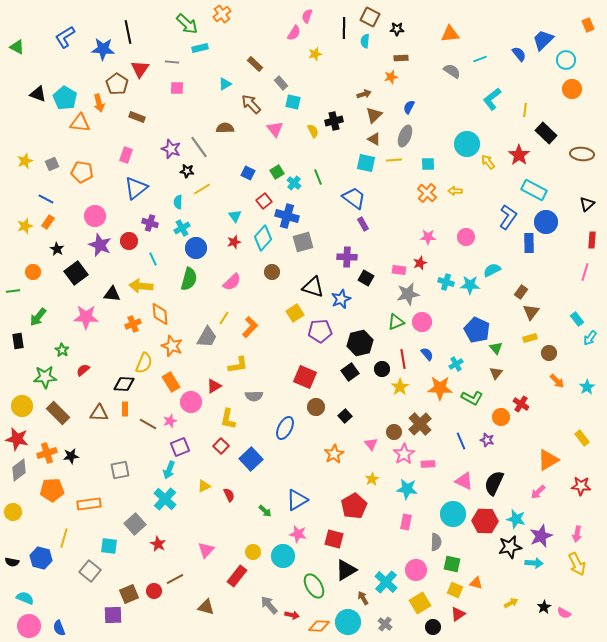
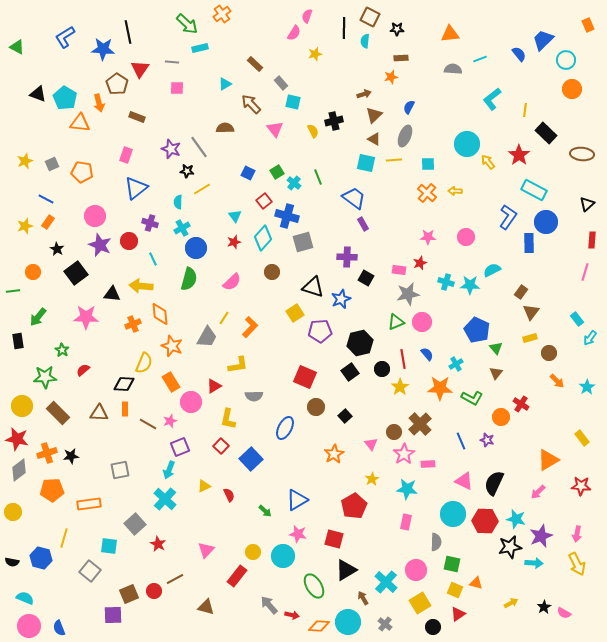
gray semicircle at (452, 71): moved 1 px right, 2 px up; rotated 30 degrees counterclockwise
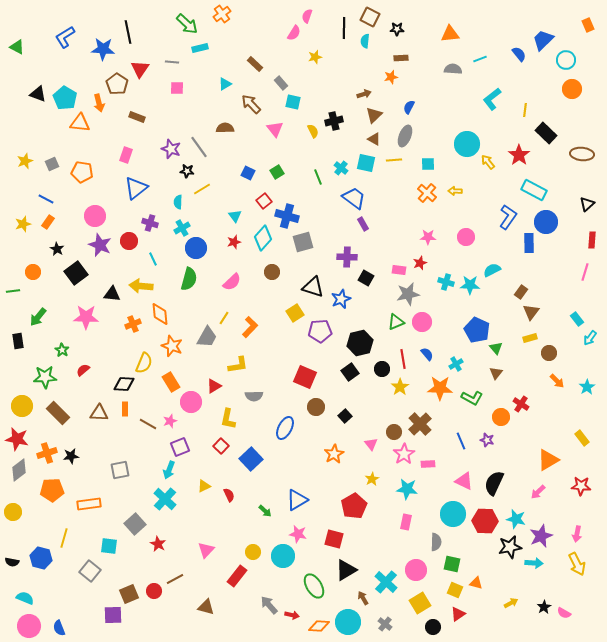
yellow star at (315, 54): moved 3 px down
cyan cross at (294, 183): moved 47 px right, 15 px up
yellow star at (25, 226): moved 2 px left, 2 px up
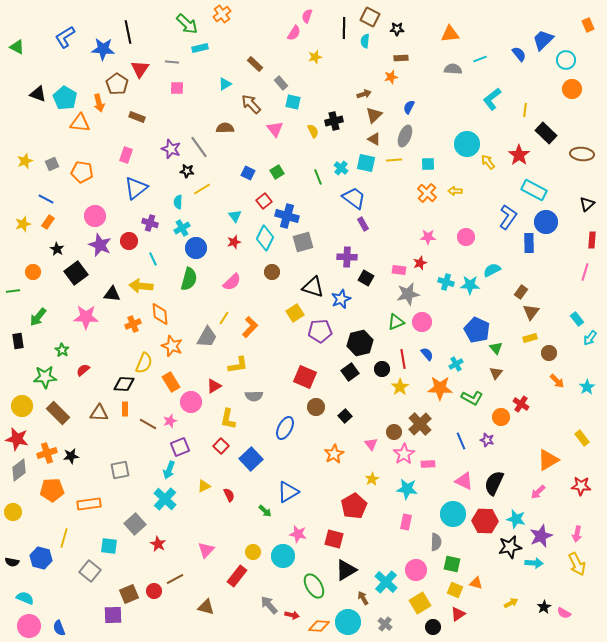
cyan diamond at (263, 238): moved 2 px right; rotated 15 degrees counterclockwise
blue triangle at (297, 500): moved 9 px left, 8 px up
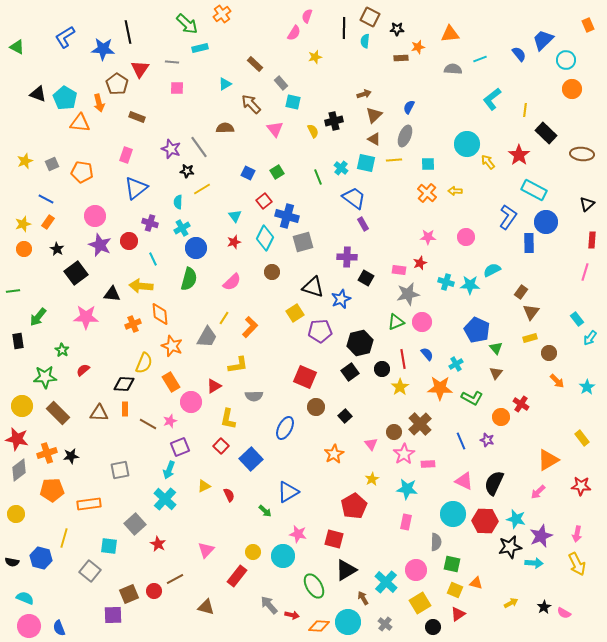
orange star at (391, 77): moved 27 px right, 30 px up
orange circle at (33, 272): moved 9 px left, 23 px up
yellow circle at (13, 512): moved 3 px right, 2 px down
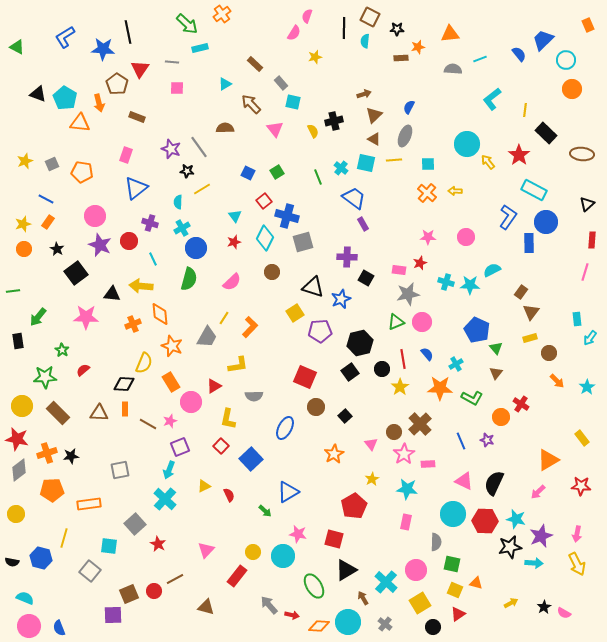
cyan rectangle at (577, 319): rotated 32 degrees clockwise
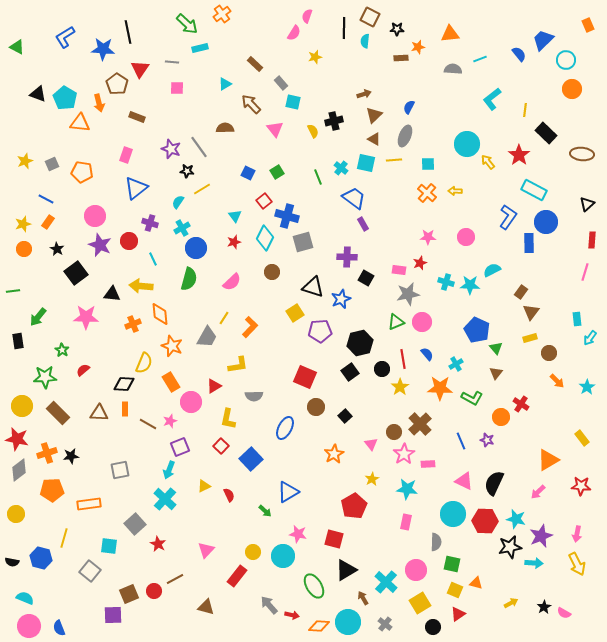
cyan semicircle at (178, 202): rotated 32 degrees clockwise
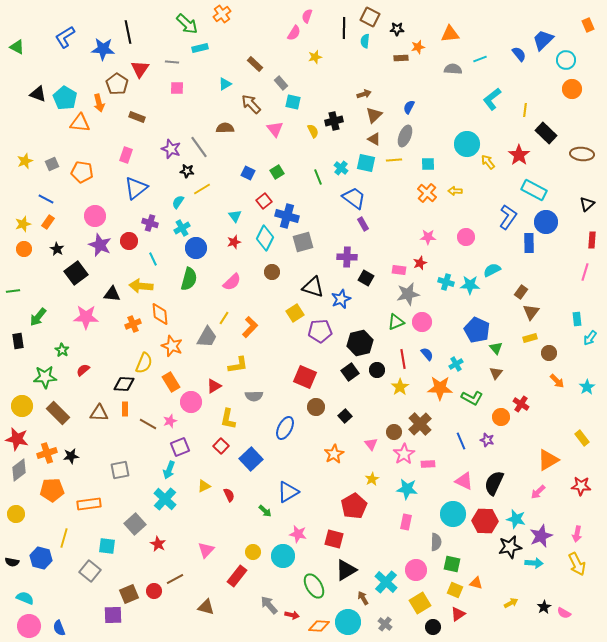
black circle at (382, 369): moved 5 px left, 1 px down
cyan square at (109, 546): moved 2 px left
